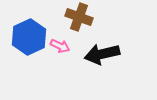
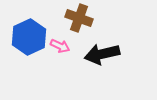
brown cross: moved 1 px down
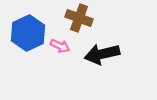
blue hexagon: moved 1 px left, 4 px up
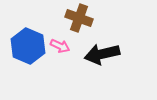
blue hexagon: moved 13 px down; rotated 12 degrees counterclockwise
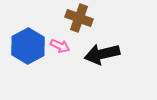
blue hexagon: rotated 8 degrees clockwise
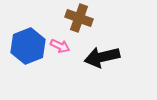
blue hexagon: rotated 8 degrees clockwise
black arrow: moved 3 px down
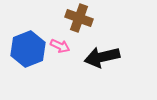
blue hexagon: moved 3 px down
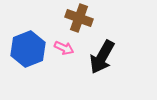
pink arrow: moved 4 px right, 2 px down
black arrow: rotated 48 degrees counterclockwise
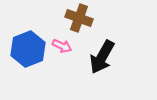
pink arrow: moved 2 px left, 2 px up
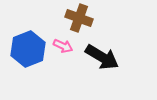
pink arrow: moved 1 px right
black arrow: rotated 88 degrees counterclockwise
